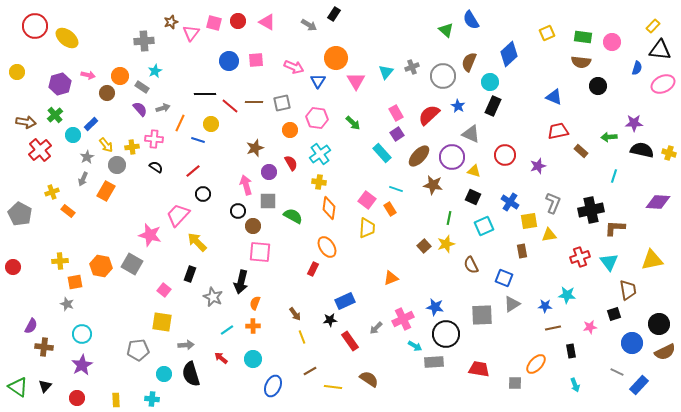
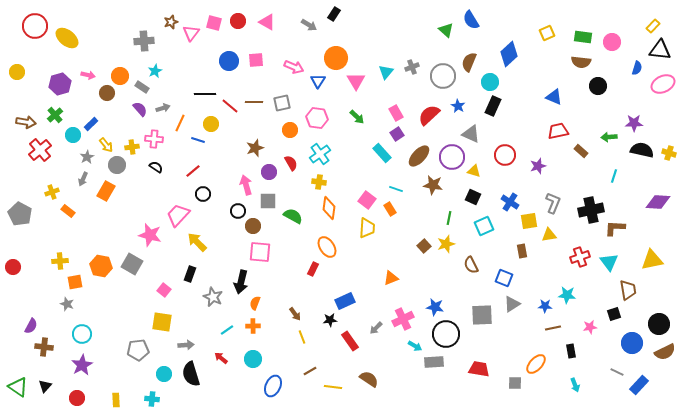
green arrow at (353, 123): moved 4 px right, 6 px up
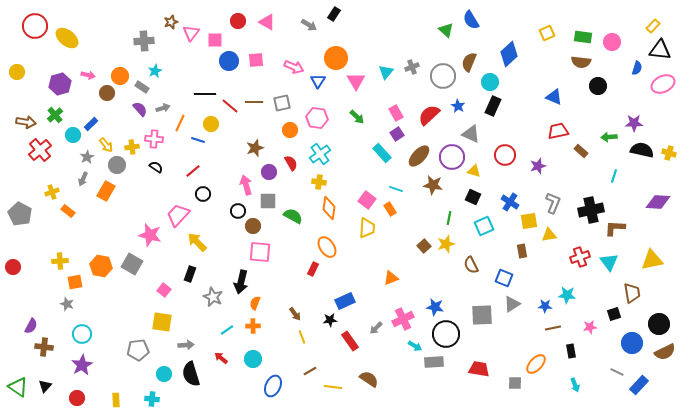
pink square at (214, 23): moved 1 px right, 17 px down; rotated 14 degrees counterclockwise
brown trapezoid at (628, 290): moved 4 px right, 3 px down
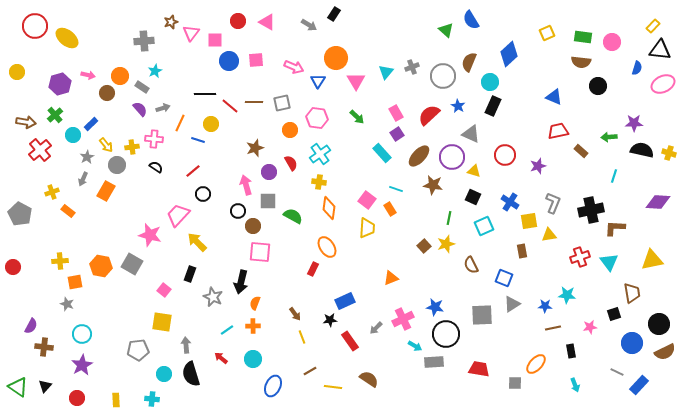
gray arrow at (186, 345): rotated 91 degrees counterclockwise
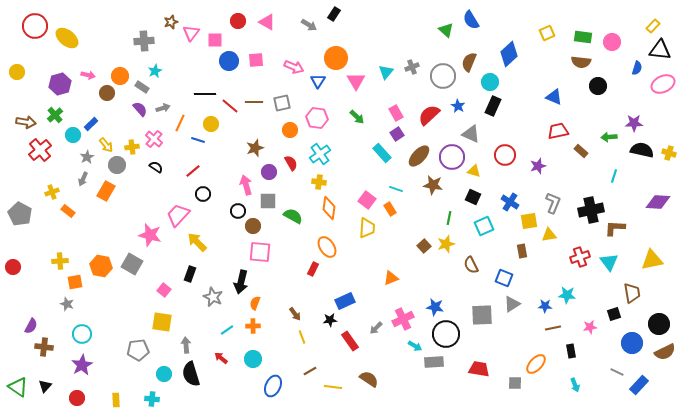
pink cross at (154, 139): rotated 36 degrees clockwise
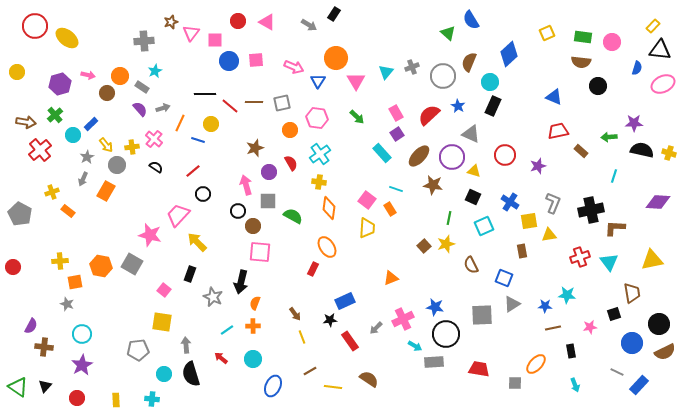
green triangle at (446, 30): moved 2 px right, 3 px down
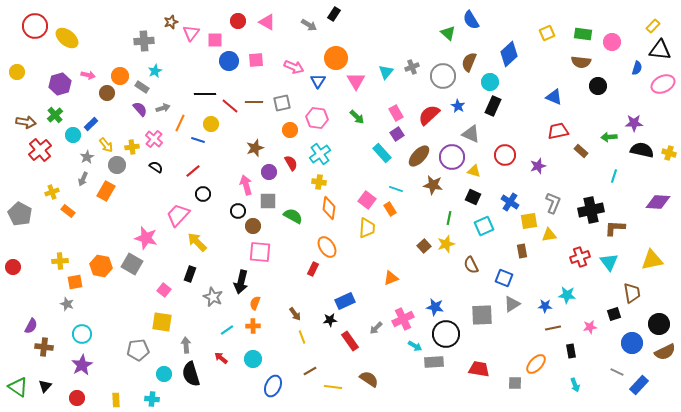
green rectangle at (583, 37): moved 3 px up
pink star at (150, 235): moved 4 px left, 3 px down
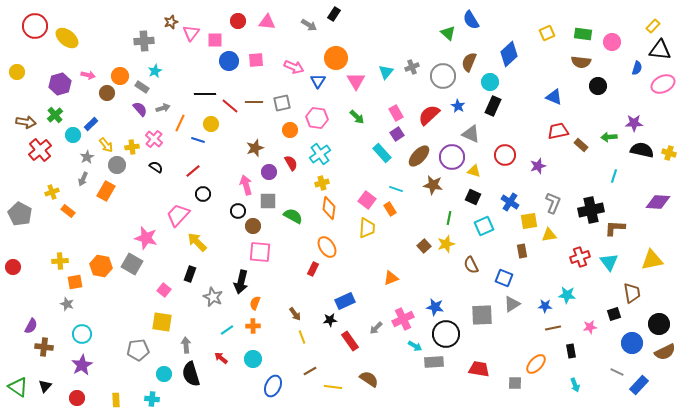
pink triangle at (267, 22): rotated 24 degrees counterclockwise
brown rectangle at (581, 151): moved 6 px up
yellow cross at (319, 182): moved 3 px right, 1 px down; rotated 24 degrees counterclockwise
